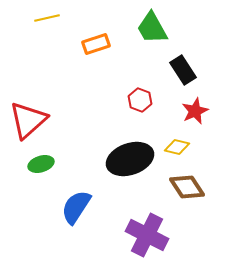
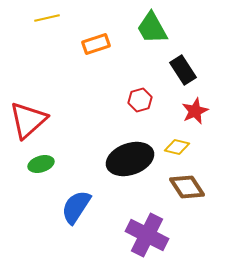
red hexagon: rotated 25 degrees clockwise
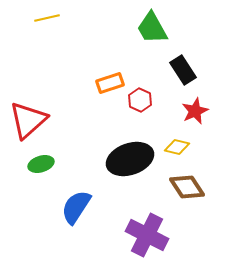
orange rectangle: moved 14 px right, 39 px down
red hexagon: rotated 20 degrees counterclockwise
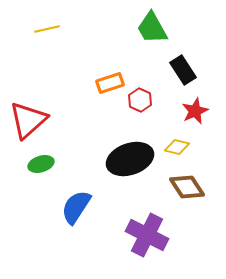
yellow line: moved 11 px down
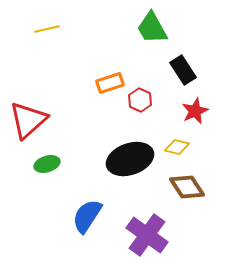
green ellipse: moved 6 px right
blue semicircle: moved 11 px right, 9 px down
purple cross: rotated 9 degrees clockwise
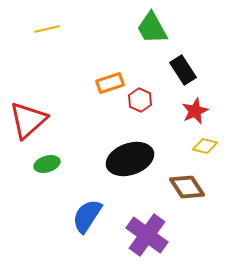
yellow diamond: moved 28 px right, 1 px up
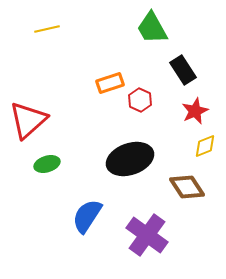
yellow diamond: rotated 35 degrees counterclockwise
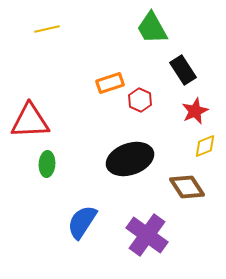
red triangle: moved 2 px right, 1 px down; rotated 39 degrees clockwise
green ellipse: rotated 70 degrees counterclockwise
blue semicircle: moved 5 px left, 6 px down
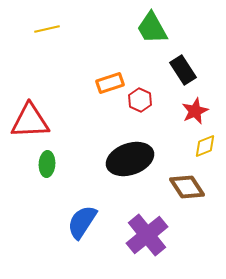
purple cross: rotated 15 degrees clockwise
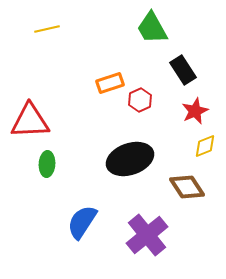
red hexagon: rotated 10 degrees clockwise
